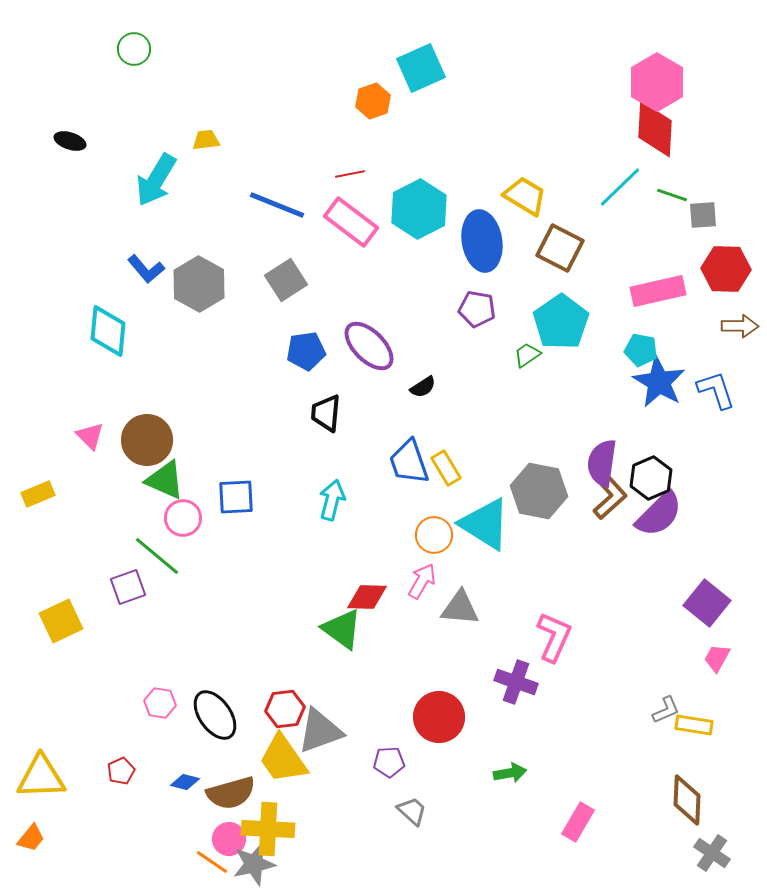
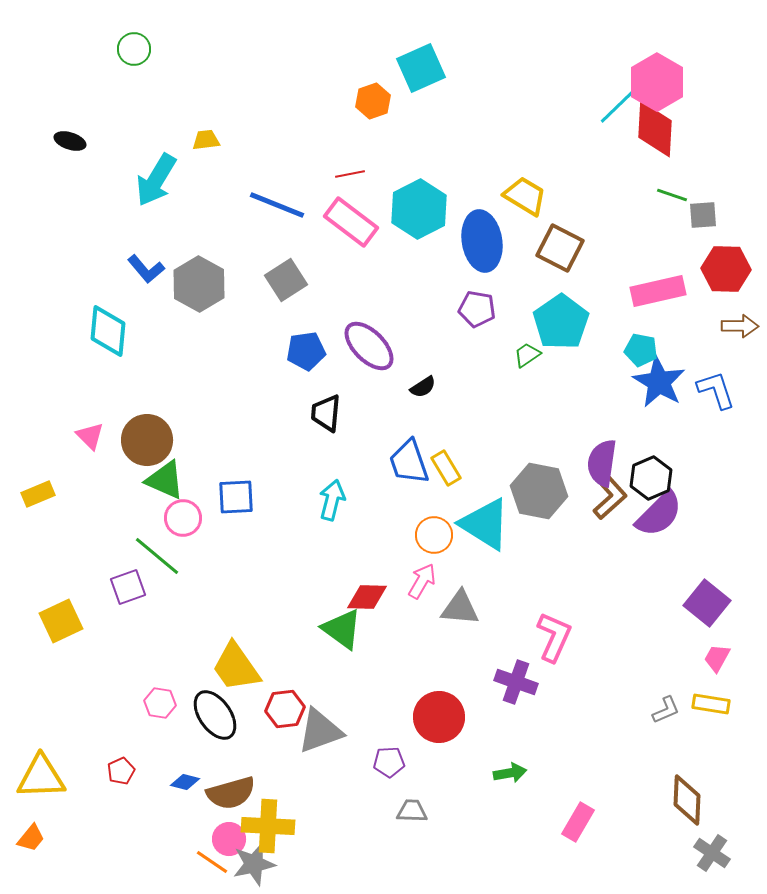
cyan line at (620, 187): moved 83 px up
yellow rectangle at (694, 725): moved 17 px right, 21 px up
yellow trapezoid at (283, 759): moved 47 px left, 92 px up
gray trapezoid at (412, 811): rotated 40 degrees counterclockwise
yellow cross at (268, 829): moved 3 px up
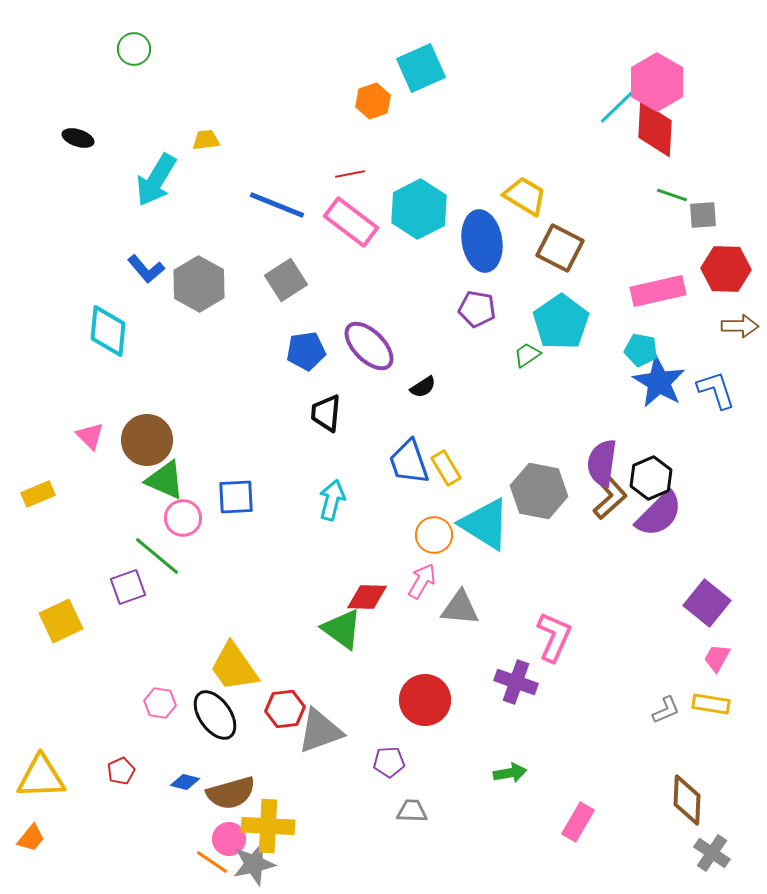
black ellipse at (70, 141): moved 8 px right, 3 px up
yellow trapezoid at (236, 667): moved 2 px left
red circle at (439, 717): moved 14 px left, 17 px up
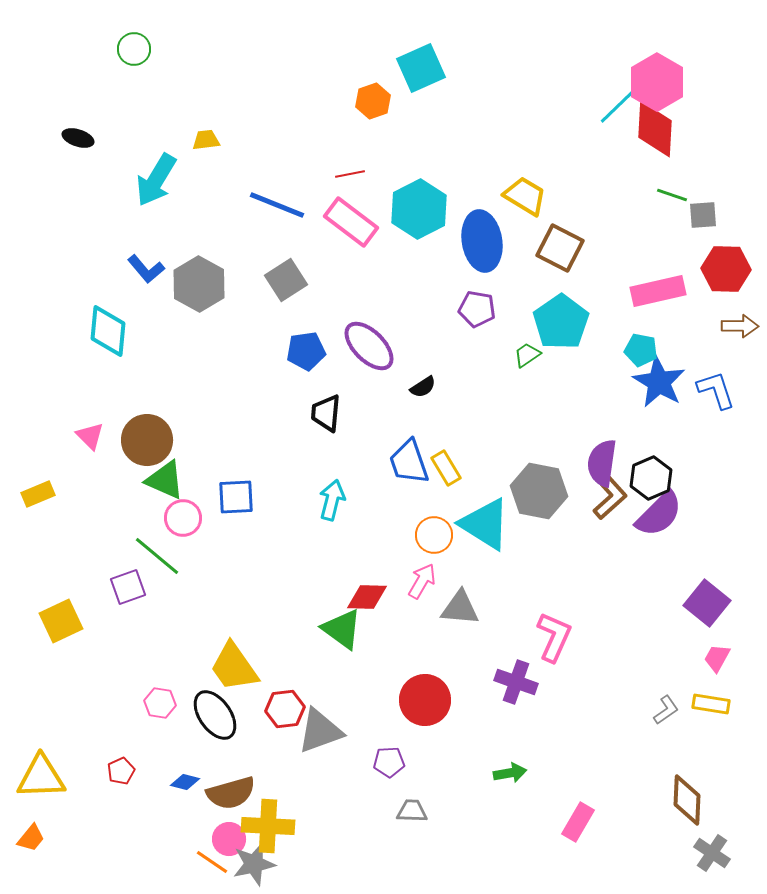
gray L-shape at (666, 710): rotated 12 degrees counterclockwise
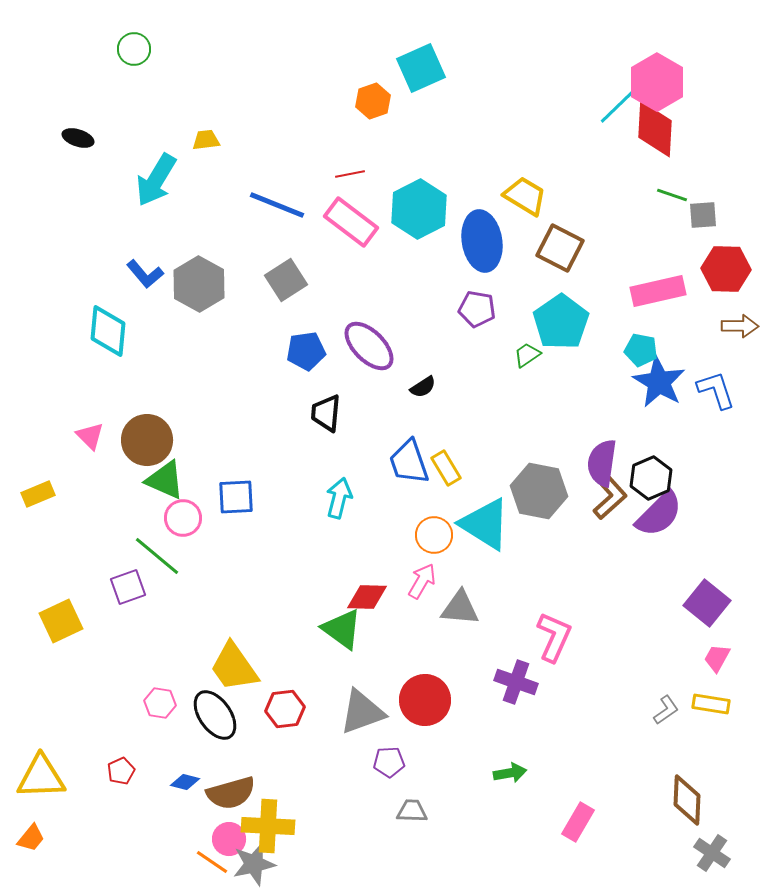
blue L-shape at (146, 269): moved 1 px left, 5 px down
cyan arrow at (332, 500): moved 7 px right, 2 px up
gray triangle at (320, 731): moved 42 px right, 19 px up
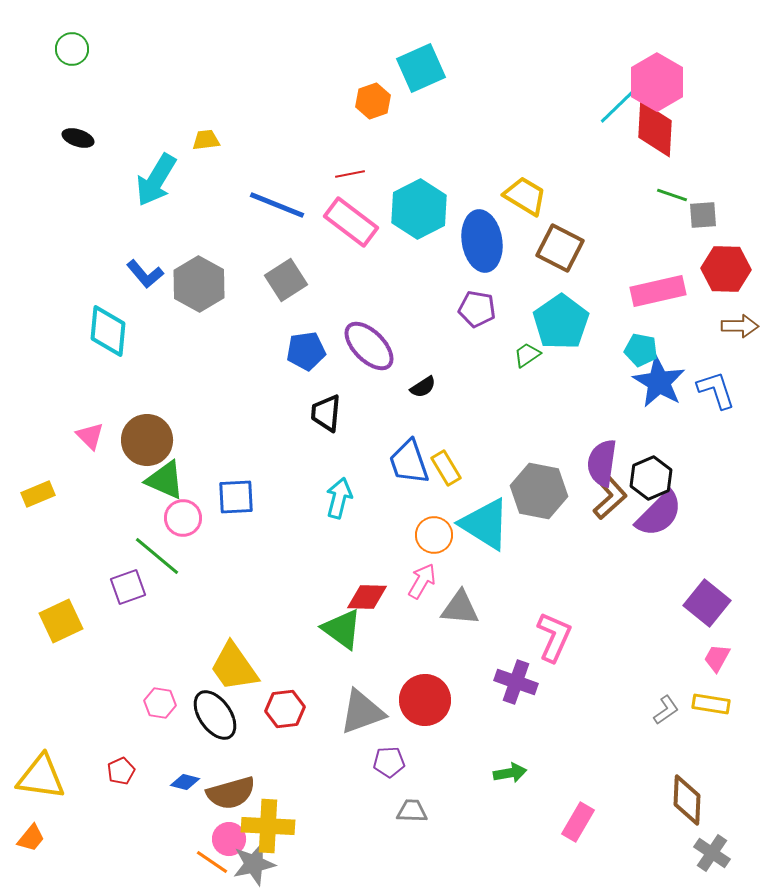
green circle at (134, 49): moved 62 px left
yellow triangle at (41, 777): rotated 10 degrees clockwise
